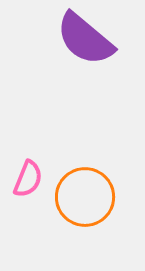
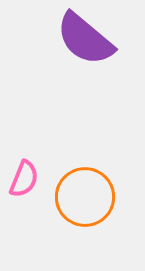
pink semicircle: moved 4 px left
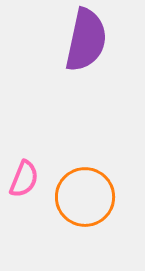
purple semicircle: moved 1 px right, 1 px down; rotated 118 degrees counterclockwise
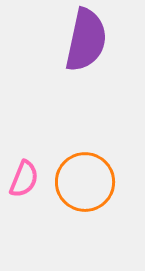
orange circle: moved 15 px up
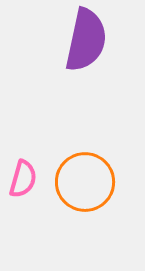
pink semicircle: moved 1 px left; rotated 6 degrees counterclockwise
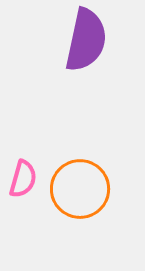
orange circle: moved 5 px left, 7 px down
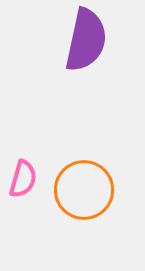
orange circle: moved 4 px right, 1 px down
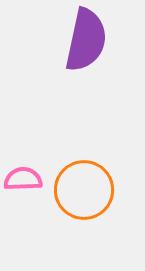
pink semicircle: rotated 108 degrees counterclockwise
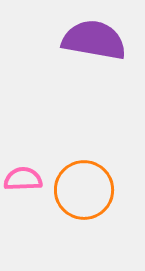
purple semicircle: moved 8 px right; rotated 92 degrees counterclockwise
